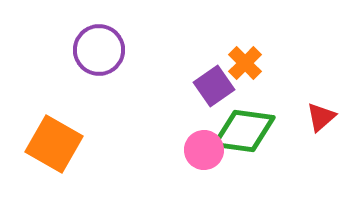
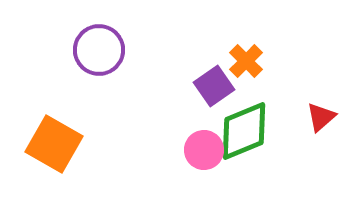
orange cross: moved 1 px right, 2 px up
green diamond: rotated 30 degrees counterclockwise
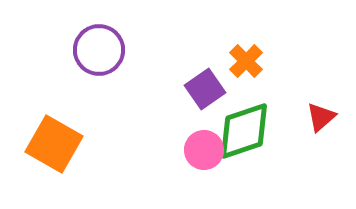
purple square: moved 9 px left, 3 px down
green diamond: rotated 4 degrees clockwise
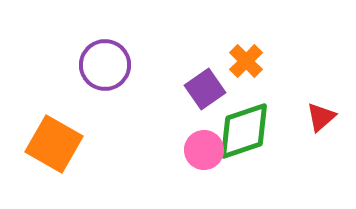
purple circle: moved 6 px right, 15 px down
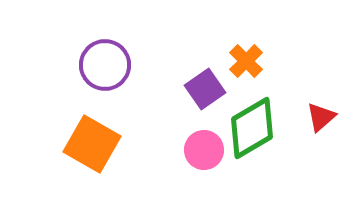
green diamond: moved 8 px right, 3 px up; rotated 12 degrees counterclockwise
orange square: moved 38 px right
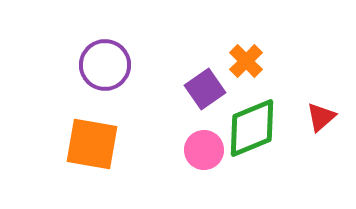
green diamond: rotated 8 degrees clockwise
orange square: rotated 20 degrees counterclockwise
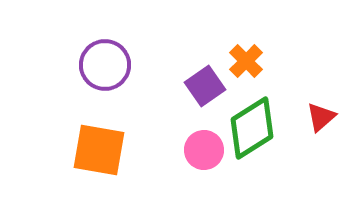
purple square: moved 3 px up
green diamond: rotated 10 degrees counterclockwise
orange square: moved 7 px right, 6 px down
